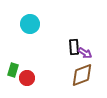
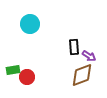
purple arrow: moved 4 px right, 3 px down
green rectangle: rotated 64 degrees clockwise
red circle: moved 1 px up
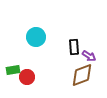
cyan circle: moved 6 px right, 13 px down
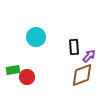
purple arrow: rotated 80 degrees counterclockwise
